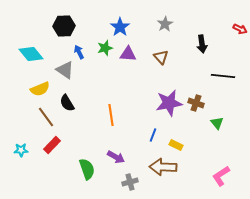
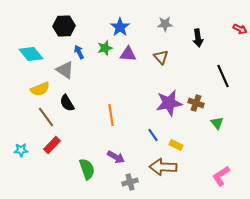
gray star: rotated 28 degrees clockwise
black arrow: moved 4 px left, 6 px up
black line: rotated 60 degrees clockwise
blue line: rotated 56 degrees counterclockwise
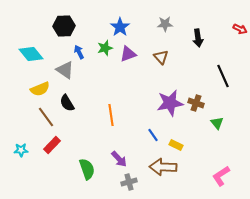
purple triangle: rotated 24 degrees counterclockwise
purple star: moved 1 px right
purple arrow: moved 3 px right, 2 px down; rotated 18 degrees clockwise
gray cross: moved 1 px left
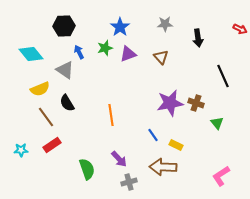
red rectangle: rotated 12 degrees clockwise
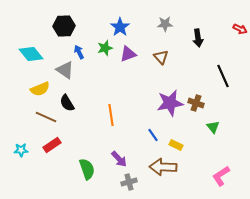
brown line: rotated 30 degrees counterclockwise
green triangle: moved 4 px left, 4 px down
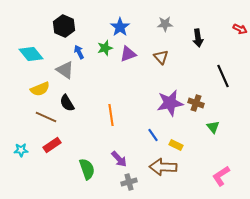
black hexagon: rotated 25 degrees clockwise
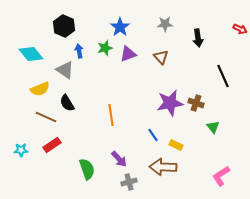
blue arrow: moved 1 px up; rotated 16 degrees clockwise
